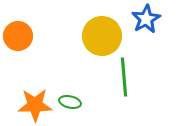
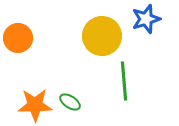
blue star: rotated 12 degrees clockwise
orange circle: moved 2 px down
green line: moved 4 px down
green ellipse: rotated 20 degrees clockwise
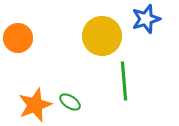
orange star: rotated 20 degrees counterclockwise
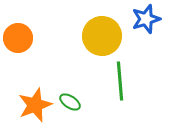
green line: moved 4 px left
